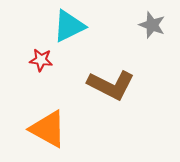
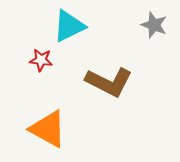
gray star: moved 2 px right
brown L-shape: moved 2 px left, 3 px up
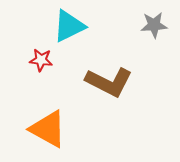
gray star: rotated 24 degrees counterclockwise
